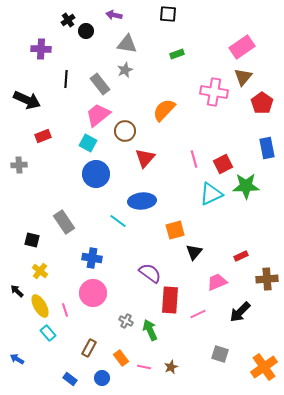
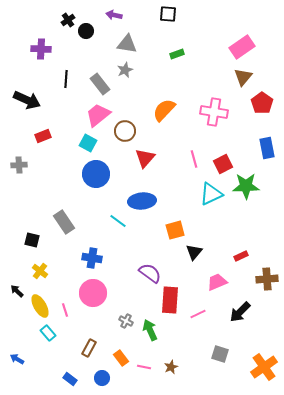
pink cross at (214, 92): moved 20 px down
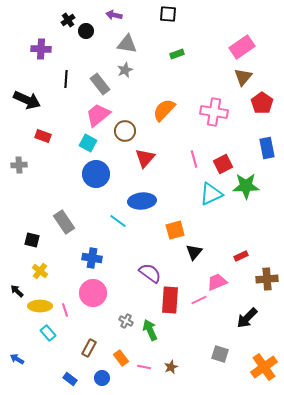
red rectangle at (43, 136): rotated 42 degrees clockwise
yellow ellipse at (40, 306): rotated 60 degrees counterclockwise
black arrow at (240, 312): moved 7 px right, 6 px down
pink line at (198, 314): moved 1 px right, 14 px up
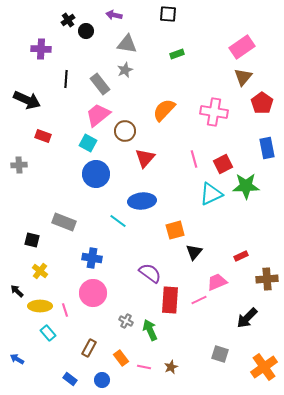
gray rectangle at (64, 222): rotated 35 degrees counterclockwise
blue circle at (102, 378): moved 2 px down
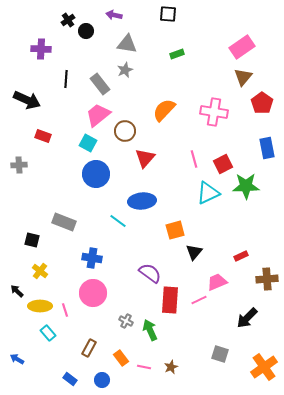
cyan triangle at (211, 194): moved 3 px left, 1 px up
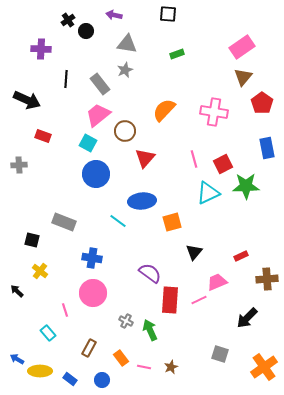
orange square at (175, 230): moved 3 px left, 8 px up
yellow ellipse at (40, 306): moved 65 px down
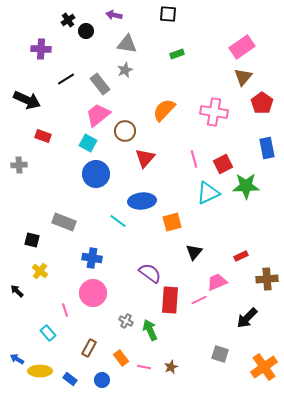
black line at (66, 79): rotated 54 degrees clockwise
